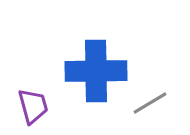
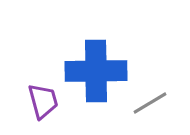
purple trapezoid: moved 10 px right, 5 px up
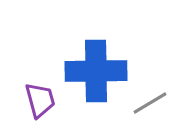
purple trapezoid: moved 3 px left, 1 px up
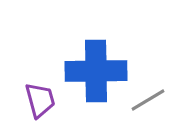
gray line: moved 2 px left, 3 px up
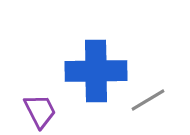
purple trapezoid: moved 11 px down; rotated 12 degrees counterclockwise
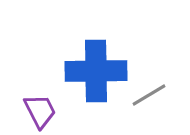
gray line: moved 1 px right, 5 px up
